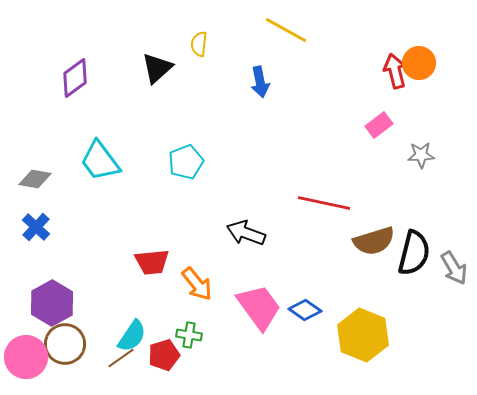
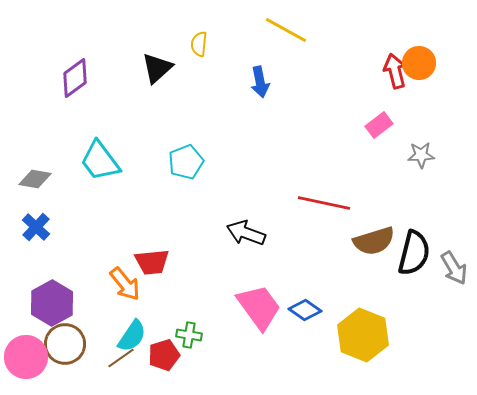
orange arrow: moved 72 px left
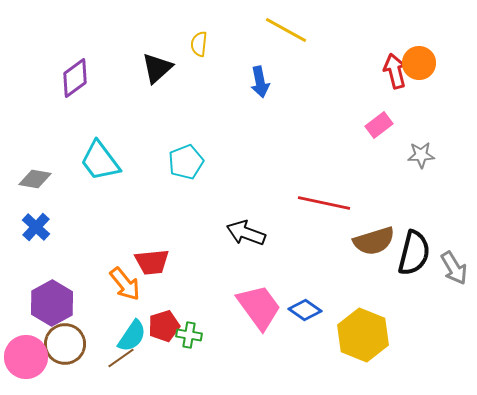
red pentagon: moved 29 px up
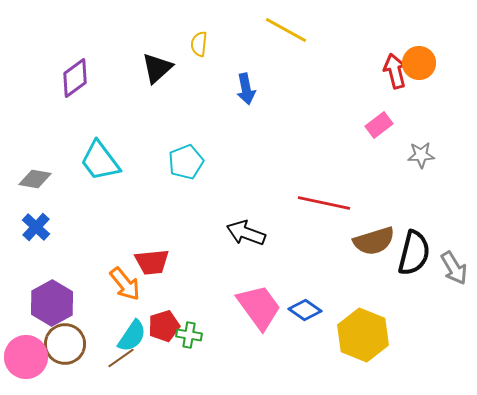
blue arrow: moved 14 px left, 7 px down
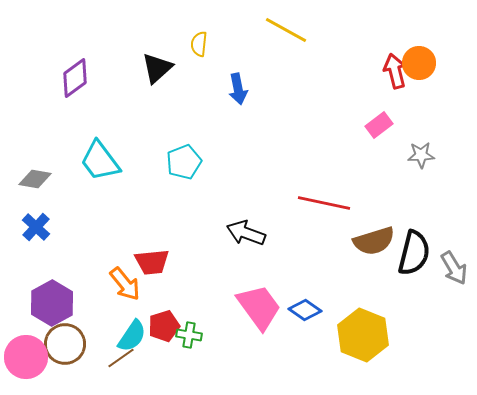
blue arrow: moved 8 px left
cyan pentagon: moved 2 px left
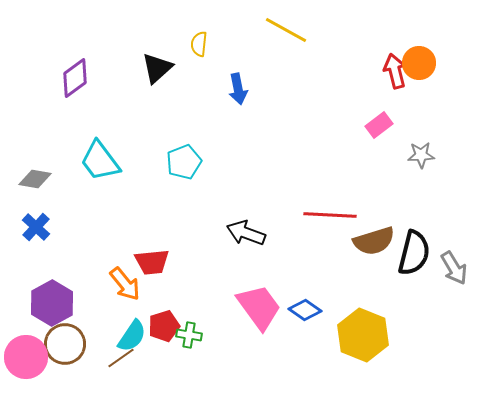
red line: moved 6 px right, 12 px down; rotated 9 degrees counterclockwise
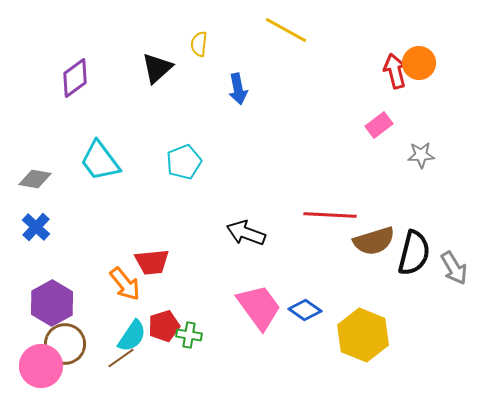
pink circle: moved 15 px right, 9 px down
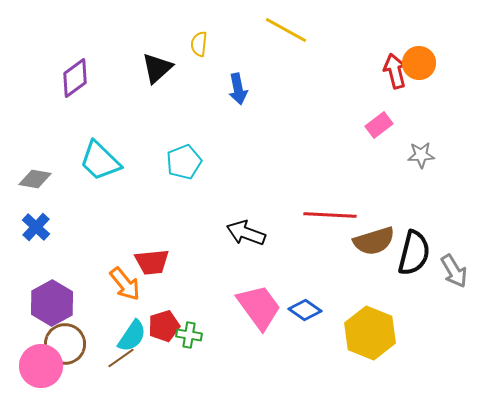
cyan trapezoid: rotated 9 degrees counterclockwise
gray arrow: moved 3 px down
yellow hexagon: moved 7 px right, 2 px up
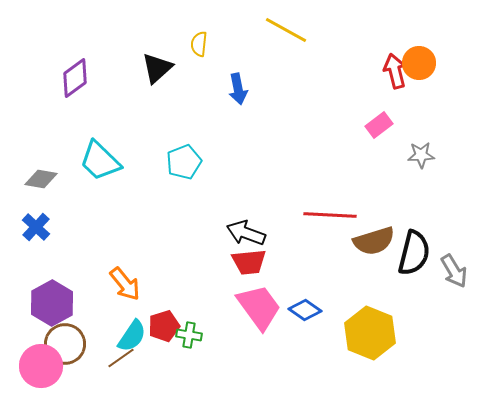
gray diamond: moved 6 px right
red trapezoid: moved 97 px right
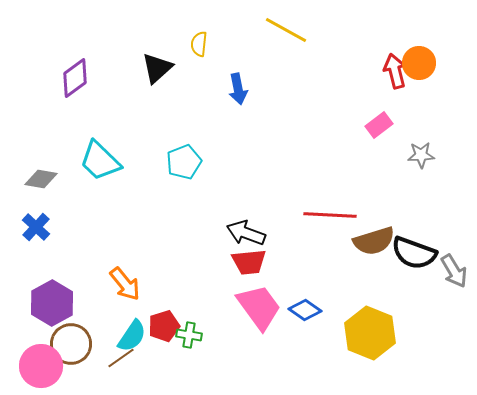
black semicircle: rotated 96 degrees clockwise
brown circle: moved 6 px right
